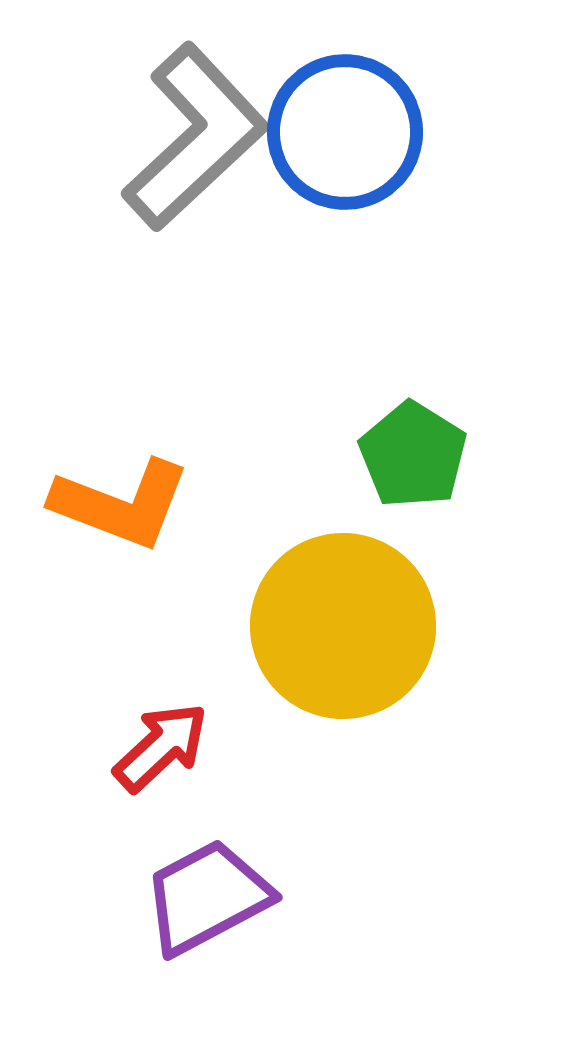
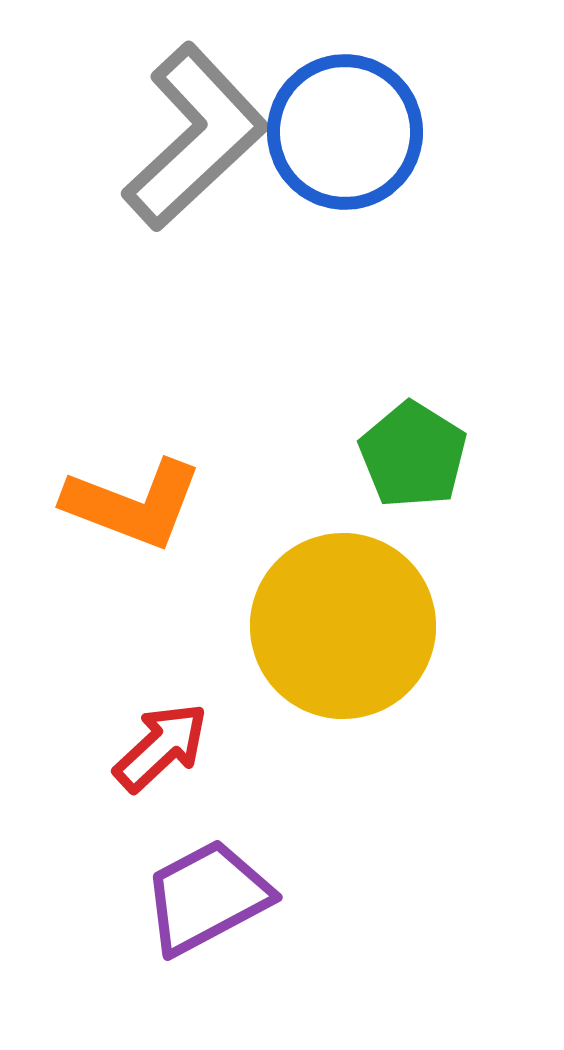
orange L-shape: moved 12 px right
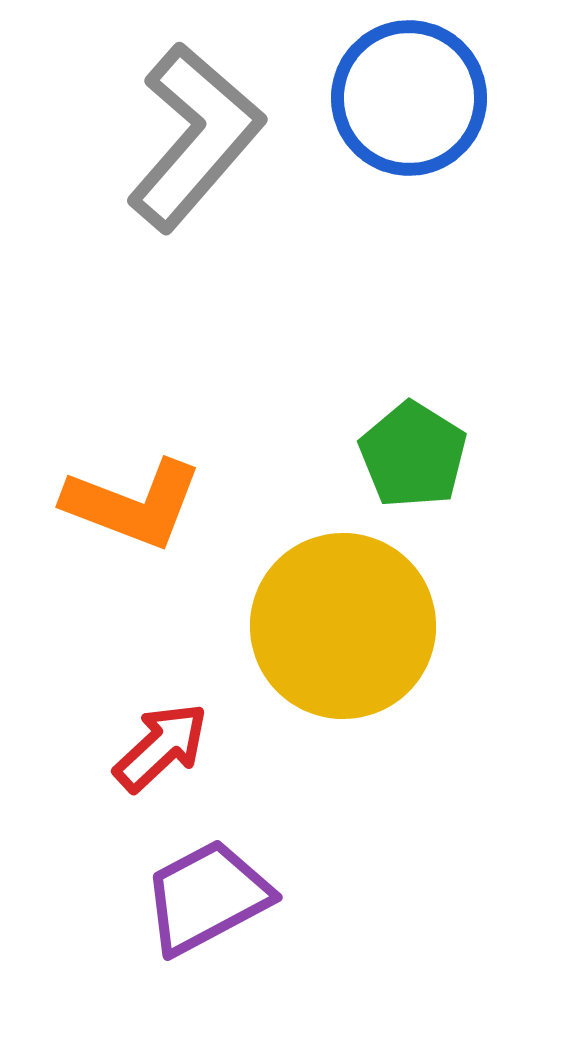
blue circle: moved 64 px right, 34 px up
gray L-shape: rotated 6 degrees counterclockwise
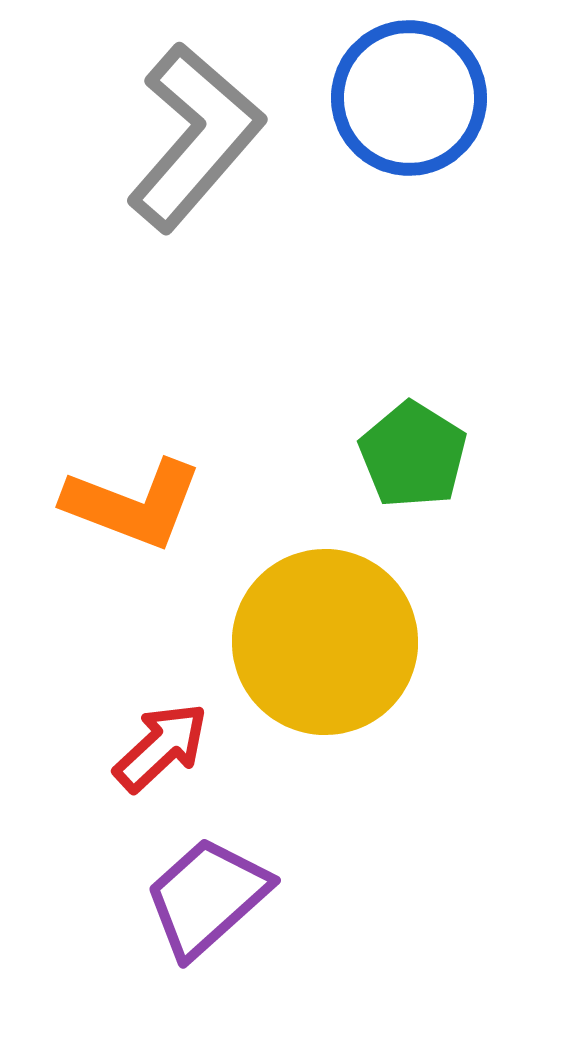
yellow circle: moved 18 px left, 16 px down
purple trapezoid: rotated 14 degrees counterclockwise
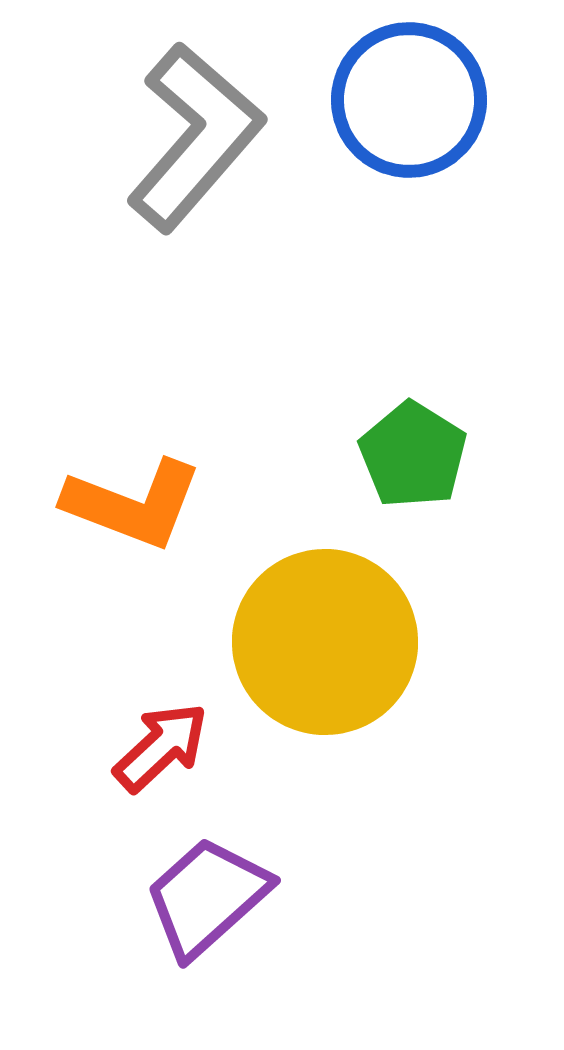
blue circle: moved 2 px down
